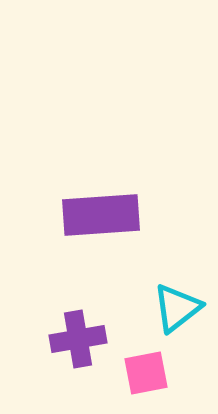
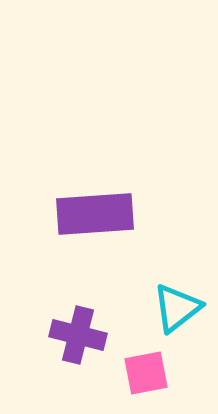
purple rectangle: moved 6 px left, 1 px up
purple cross: moved 4 px up; rotated 24 degrees clockwise
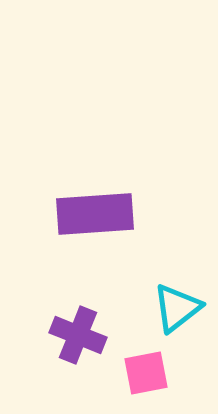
purple cross: rotated 8 degrees clockwise
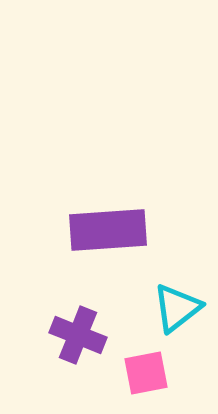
purple rectangle: moved 13 px right, 16 px down
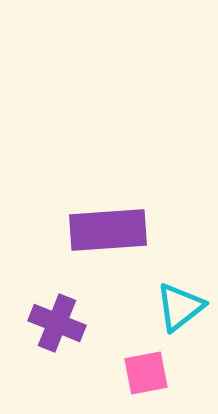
cyan triangle: moved 3 px right, 1 px up
purple cross: moved 21 px left, 12 px up
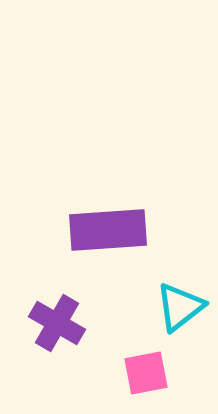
purple cross: rotated 8 degrees clockwise
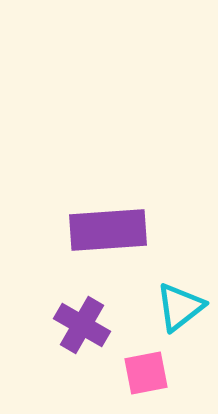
purple cross: moved 25 px right, 2 px down
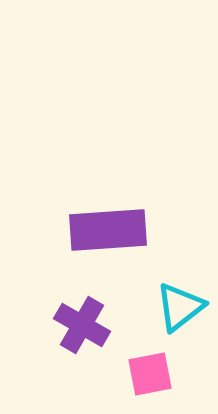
pink square: moved 4 px right, 1 px down
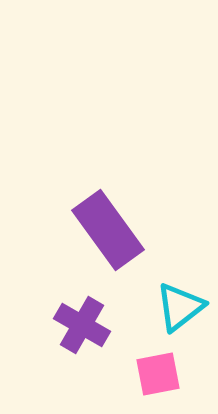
purple rectangle: rotated 58 degrees clockwise
pink square: moved 8 px right
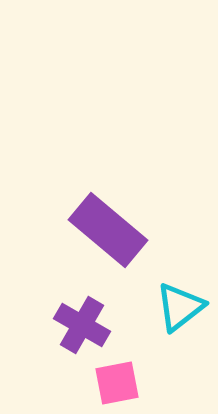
purple rectangle: rotated 14 degrees counterclockwise
pink square: moved 41 px left, 9 px down
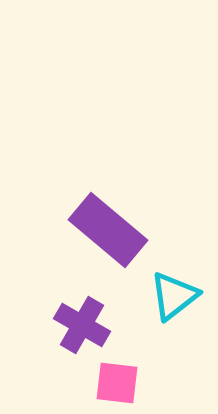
cyan triangle: moved 6 px left, 11 px up
pink square: rotated 18 degrees clockwise
